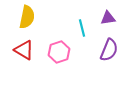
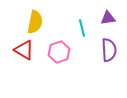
yellow semicircle: moved 8 px right, 5 px down
purple semicircle: rotated 25 degrees counterclockwise
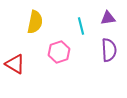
cyan line: moved 1 px left, 2 px up
red triangle: moved 9 px left, 14 px down
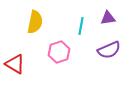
cyan line: rotated 24 degrees clockwise
purple semicircle: rotated 70 degrees clockwise
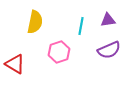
purple triangle: moved 2 px down
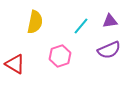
purple triangle: moved 2 px right, 1 px down
cyan line: rotated 30 degrees clockwise
pink hexagon: moved 1 px right, 4 px down
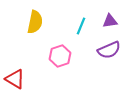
cyan line: rotated 18 degrees counterclockwise
red triangle: moved 15 px down
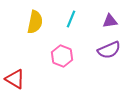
cyan line: moved 10 px left, 7 px up
pink hexagon: moved 2 px right; rotated 20 degrees counterclockwise
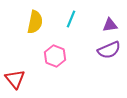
purple triangle: moved 4 px down
pink hexagon: moved 7 px left
red triangle: rotated 20 degrees clockwise
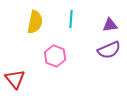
cyan line: rotated 18 degrees counterclockwise
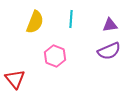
yellow semicircle: rotated 10 degrees clockwise
purple semicircle: moved 1 px down
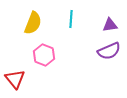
yellow semicircle: moved 2 px left, 1 px down
pink hexagon: moved 11 px left, 1 px up
